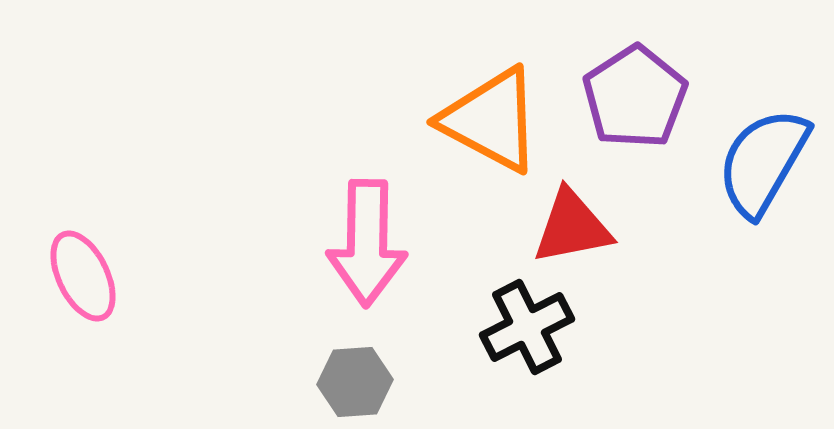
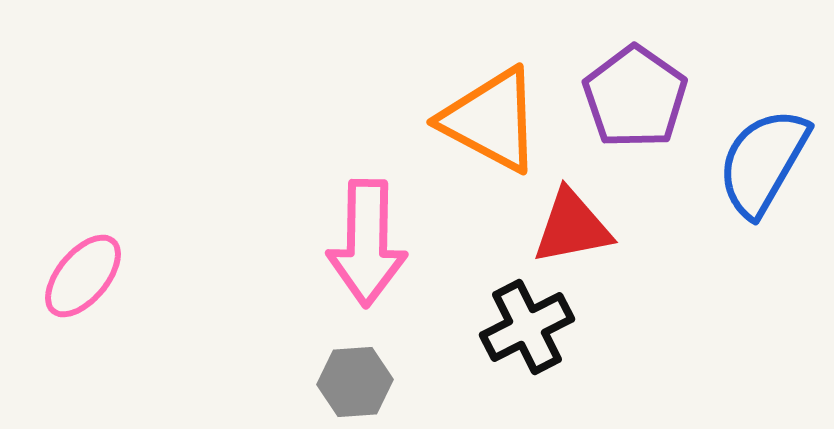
purple pentagon: rotated 4 degrees counterclockwise
pink ellipse: rotated 66 degrees clockwise
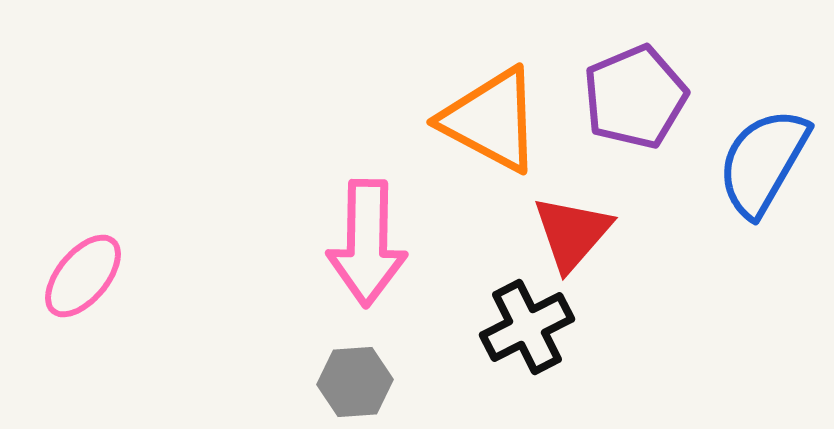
purple pentagon: rotated 14 degrees clockwise
red triangle: moved 6 px down; rotated 38 degrees counterclockwise
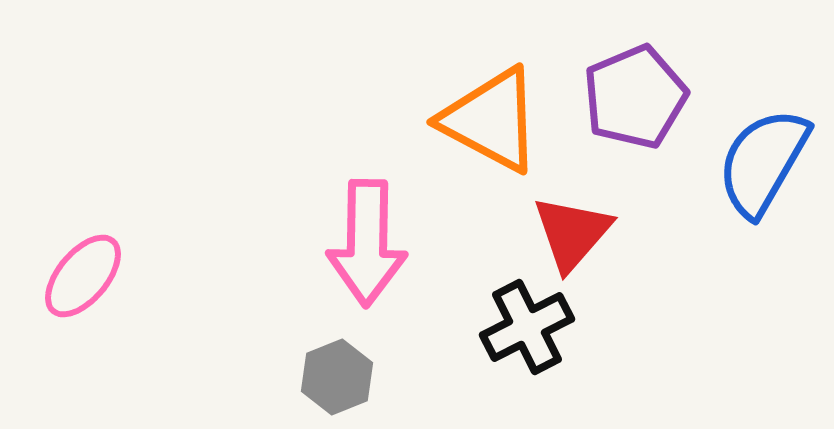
gray hexagon: moved 18 px left, 5 px up; rotated 18 degrees counterclockwise
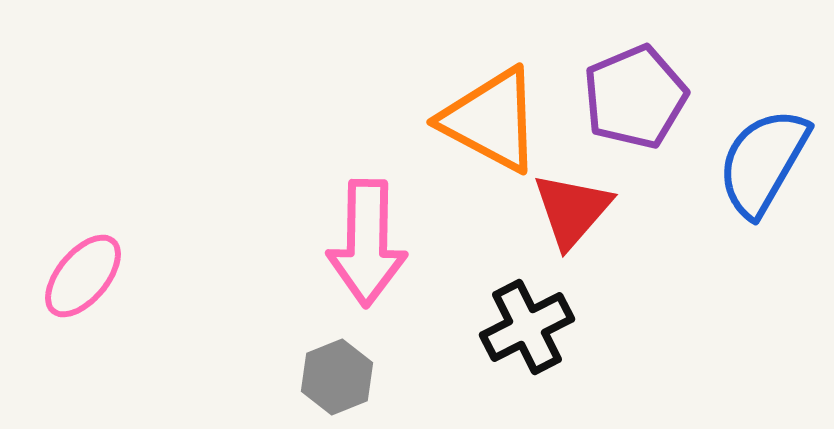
red triangle: moved 23 px up
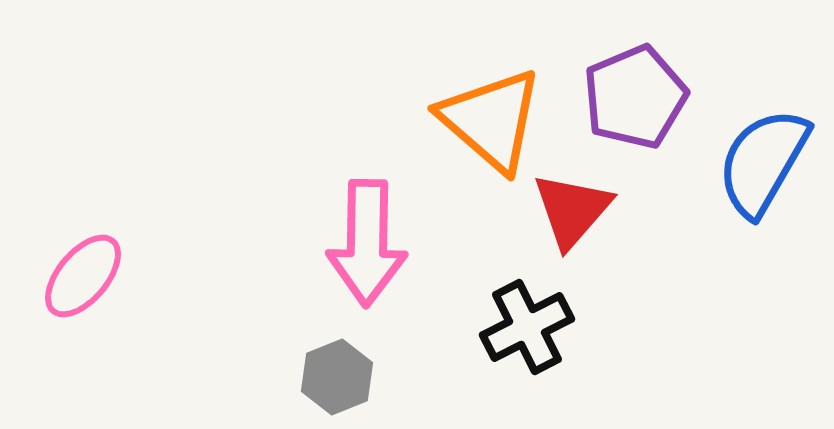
orange triangle: rotated 13 degrees clockwise
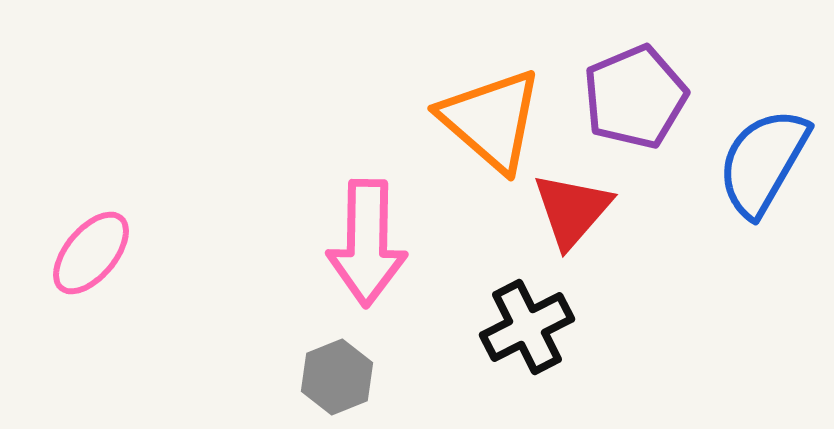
pink ellipse: moved 8 px right, 23 px up
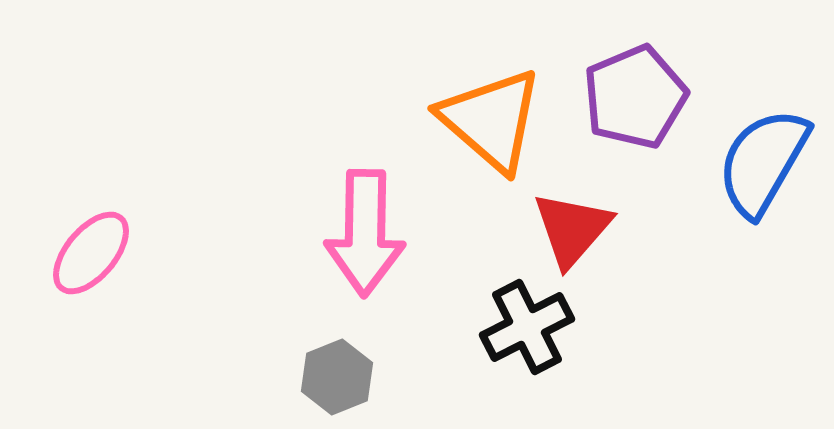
red triangle: moved 19 px down
pink arrow: moved 2 px left, 10 px up
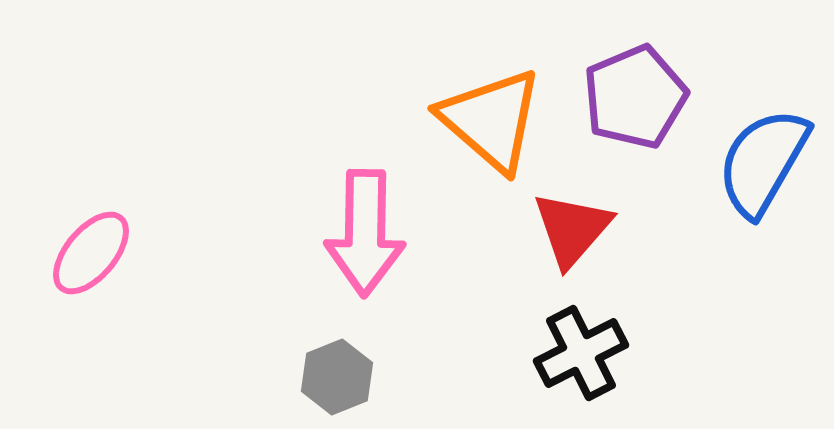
black cross: moved 54 px right, 26 px down
